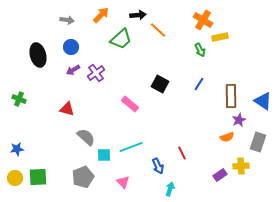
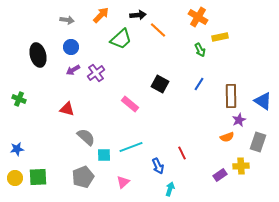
orange cross: moved 5 px left, 3 px up
pink triangle: rotated 32 degrees clockwise
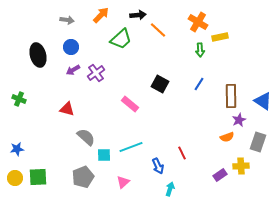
orange cross: moved 5 px down
green arrow: rotated 24 degrees clockwise
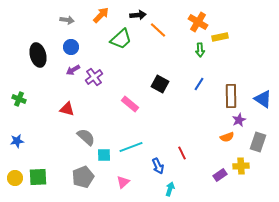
purple cross: moved 2 px left, 4 px down
blue triangle: moved 2 px up
blue star: moved 8 px up
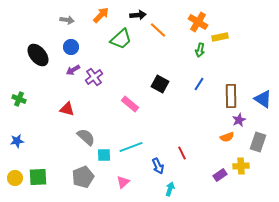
green arrow: rotated 16 degrees clockwise
black ellipse: rotated 25 degrees counterclockwise
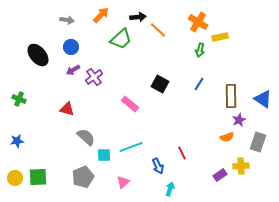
black arrow: moved 2 px down
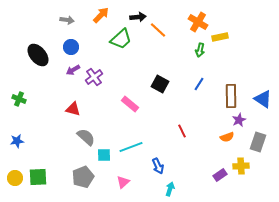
red triangle: moved 6 px right
red line: moved 22 px up
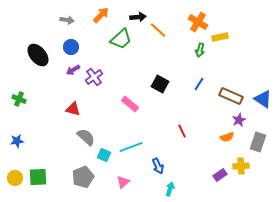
brown rectangle: rotated 65 degrees counterclockwise
cyan square: rotated 24 degrees clockwise
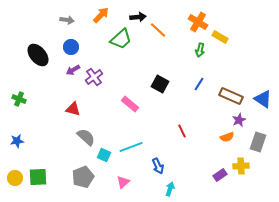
yellow rectangle: rotated 42 degrees clockwise
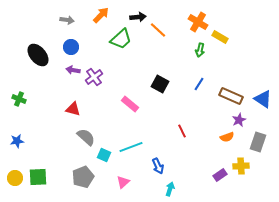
purple arrow: rotated 40 degrees clockwise
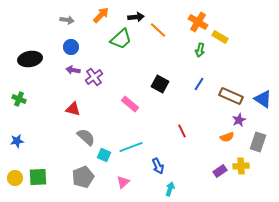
black arrow: moved 2 px left
black ellipse: moved 8 px left, 4 px down; rotated 60 degrees counterclockwise
purple rectangle: moved 4 px up
